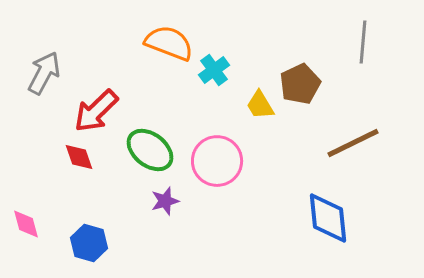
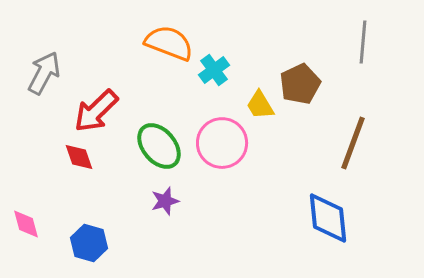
brown line: rotated 44 degrees counterclockwise
green ellipse: moved 9 px right, 4 px up; rotated 12 degrees clockwise
pink circle: moved 5 px right, 18 px up
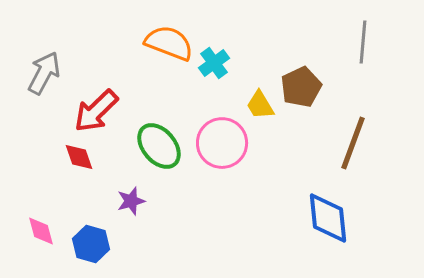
cyan cross: moved 7 px up
brown pentagon: moved 1 px right, 3 px down
purple star: moved 34 px left
pink diamond: moved 15 px right, 7 px down
blue hexagon: moved 2 px right, 1 px down
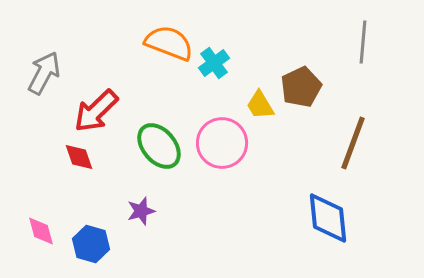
purple star: moved 10 px right, 10 px down
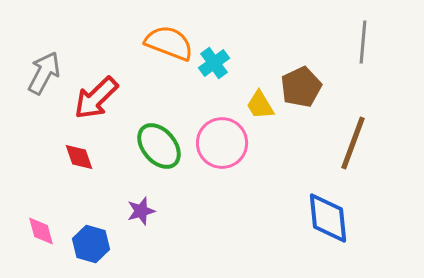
red arrow: moved 13 px up
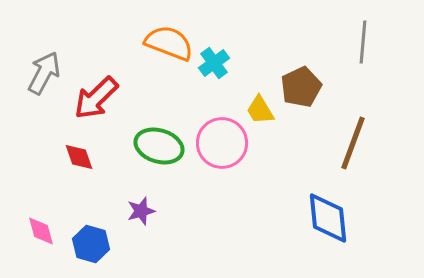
yellow trapezoid: moved 5 px down
green ellipse: rotated 33 degrees counterclockwise
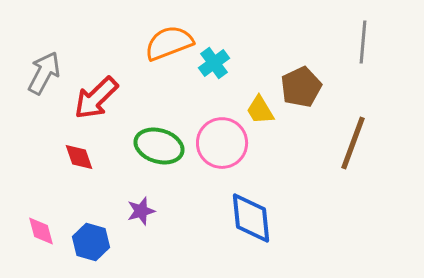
orange semicircle: rotated 42 degrees counterclockwise
blue diamond: moved 77 px left
blue hexagon: moved 2 px up
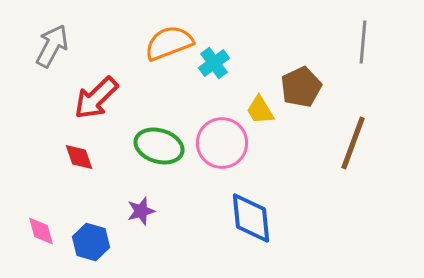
gray arrow: moved 8 px right, 27 px up
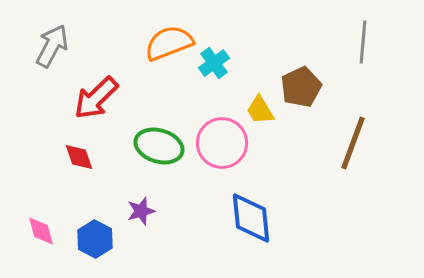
blue hexagon: moved 4 px right, 3 px up; rotated 12 degrees clockwise
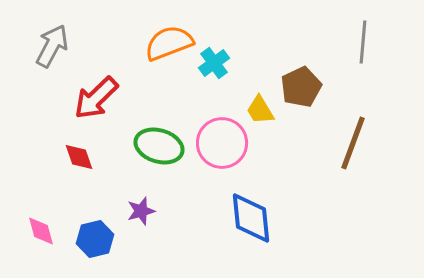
blue hexagon: rotated 18 degrees clockwise
